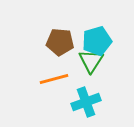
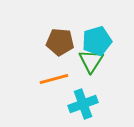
cyan cross: moved 3 px left, 2 px down
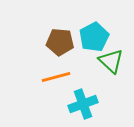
cyan pentagon: moved 3 px left, 4 px up; rotated 12 degrees counterclockwise
green triangle: moved 20 px right; rotated 20 degrees counterclockwise
orange line: moved 2 px right, 2 px up
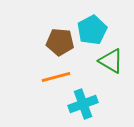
cyan pentagon: moved 2 px left, 7 px up
green triangle: rotated 12 degrees counterclockwise
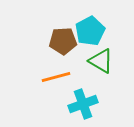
cyan pentagon: moved 2 px left, 1 px down
brown pentagon: moved 3 px right, 1 px up; rotated 8 degrees counterclockwise
green triangle: moved 10 px left
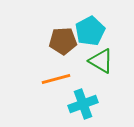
orange line: moved 2 px down
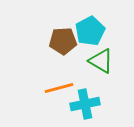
orange line: moved 3 px right, 9 px down
cyan cross: moved 2 px right; rotated 8 degrees clockwise
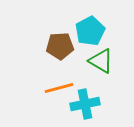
brown pentagon: moved 3 px left, 5 px down
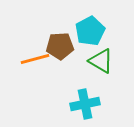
orange line: moved 24 px left, 29 px up
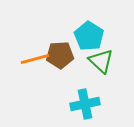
cyan pentagon: moved 1 px left, 5 px down; rotated 12 degrees counterclockwise
brown pentagon: moved 9 px down
green triangle: rotated 12 degrees clockwise
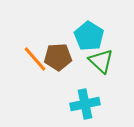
brown pentagon: moved 2 px left, 2 px down
orange line: rotated 64 degrees clockwise
